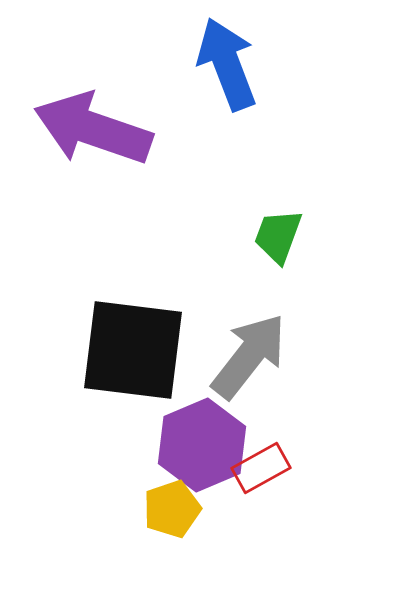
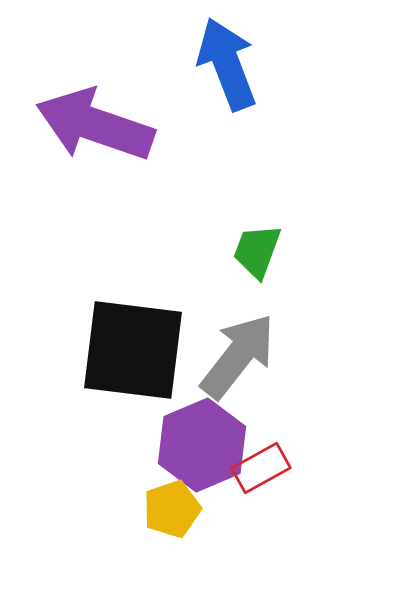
purple arrow: moved 2 px right, 4 px up
green trapezoid: moved 21 px left, 15 px down
gray arrow: moved 11 px left
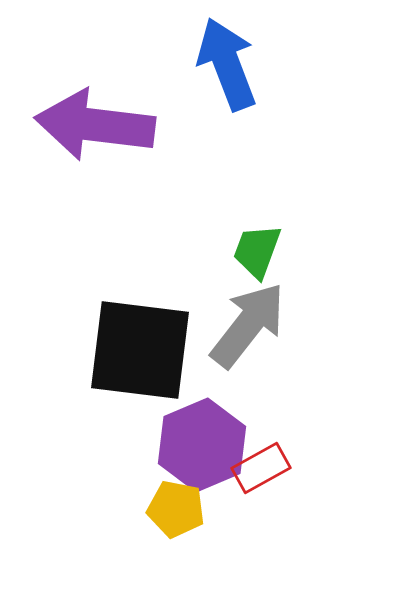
purple arrow: rotated 12 degrees counterclockwise
black square: moved 7 px right
gray arrow: moved 10 px right, 31 px up
yellow pentagon: moved 4 px right; rotated 30 degrees clockwise
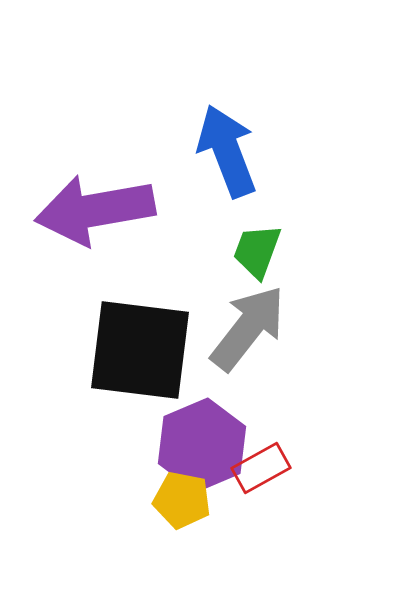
blue arrow: moved 87 px down
purple arrow: moved 85 px down; rotated 17 degrees counterclockwise
gray arrow: moved 3 px down
yellow pentagon: moved 6 px right, 9 px up
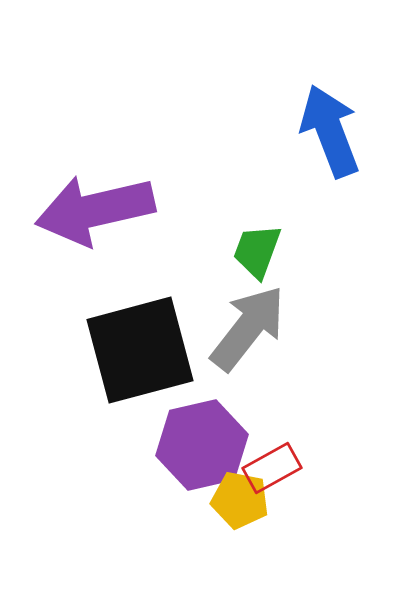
blue arrow: moved 103 px right, 20 px up
purple arrow: rotated 3 degrees counterclockwise
black square: rotated 22 degrees counterclockwise
purple hexagon: rotated 10 degrees clockwise
red rectangle: moved 11 px right
yellow pentagon: moved 58 px right
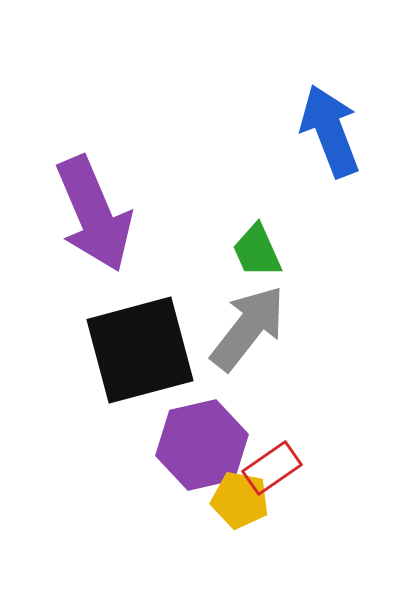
purple arrow: moved 1 px left, 4 px down; rotated 100 degrees counterclockwise
green trapezoid: rotated 44 degrees counterclockwise
red rectangle: rotated 6 degrees counterclockwise
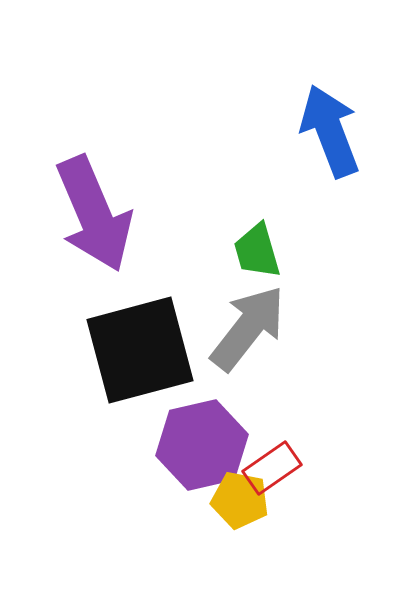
green trapezoid: rotated 8 degrees clockwise
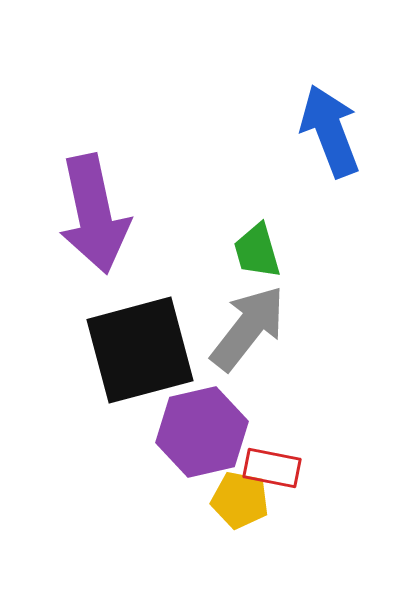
purple arrow: rotated 11 degrees clockwise
purple hexagon: moved 13 px up
red rectangle: rotated 46 degrees clockwise
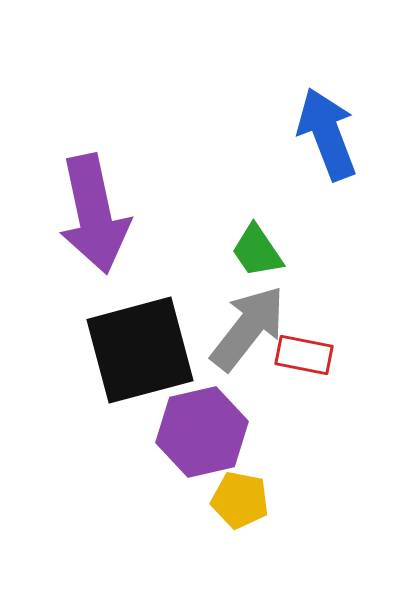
blue arrow: moved 3 px left, 3 px down
green trapezoid: rotated 18 degrees counterclockwise
red rectangle: moved 32 px right, 113 px up
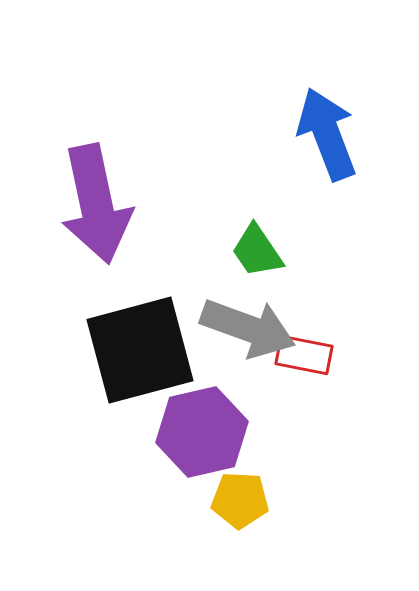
purple arrow: moved 2 px right, 10 px up
gray arrow: rotated 72 degrees clockwise
yellow pentagon: rotated 8 degrees counterclockwise
